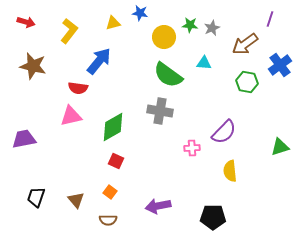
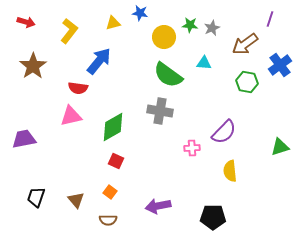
brown star: rotated 24 degrees clockwise
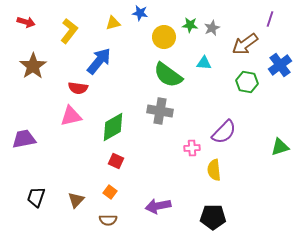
yellow semicircle: moved 16 px left, 1 px up
brown triangle: rotated 24 degrees clockwise
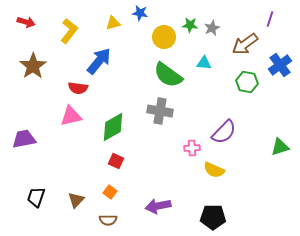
yellow semicircle: rotated 60 degrees counterclockwise
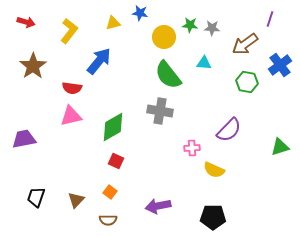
gray star: rotated 28 degrees clockwise
green semicircle: rotated 16 degrees clockwise
red semicircle: moved 6 px left
purple semicircle: moved 5 px right, 2 px up
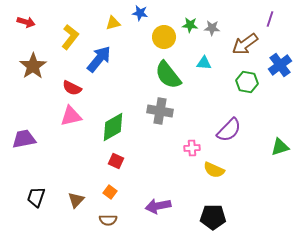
yellow L-shape: moved 1 px right, 6 px down
blue arrow: moved 2 px up
red semicircle: rotated 18 degrees clockwise
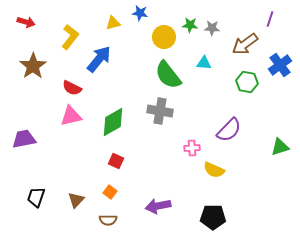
green diamond: moved 5 px up
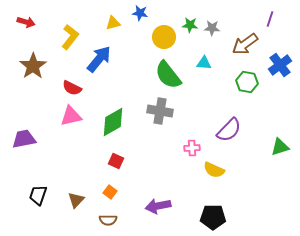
black trapezoid: moved 2 px right, 2 px up
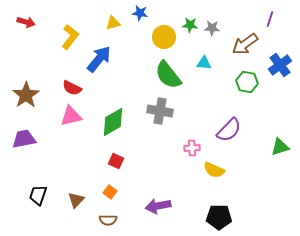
brown star: moved 7 px left, 29 px down
black pentagon: moved 6 px right
